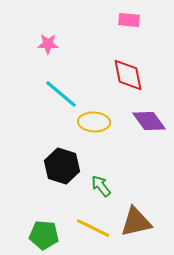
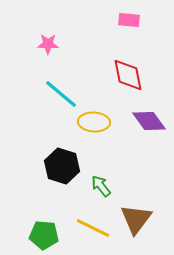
brown triangle: moved 3 px up; rotated 40 degrees counterclockwise
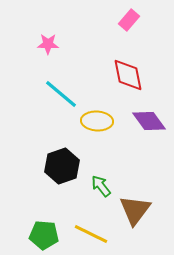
pink rectangle: rotated 55 degrees counterclockwise
yellow ellipse: moved 3 px right, 1 px up
black hexagon: rotated 24 degrees clockwise
brown triangle: moved 1 px left, 9 px up
yellow line: moved 2 px left, 6 px down
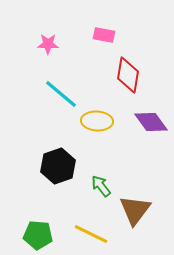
pink rectangle: moved 25 px left, 15 px down; rotated 60 degrees clockwise
red diamond: rotated 21 degrees clockwise
purple diamond: moved 2 px right, 1 px down
black hexagon: moved 4 px left
green pentagon: moved 6 px left
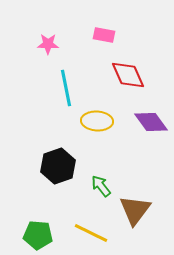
red diamond: rotated 33 degrees counterclockwise
cyan line: moved 5 px right, 6 px up; rotated 39 degrees clockwise
yellow line: moved 1 px up
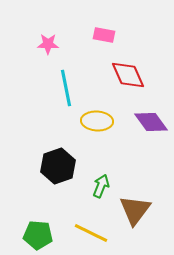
green arrow: rotated 60 degrees clockwise
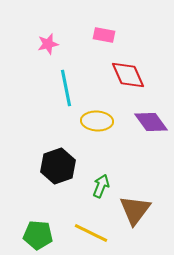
pink star: rotated 15 degrees counterclockwise
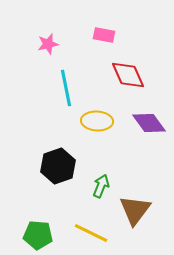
purple diamond: moved 2 px left, 1 px down
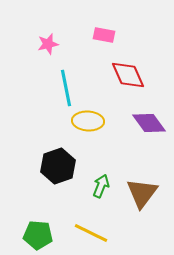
yellow ellipse: moved 9 px left
brown triangle: moved 7 px right, 17 px up
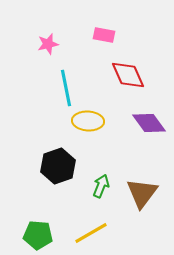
yellow line: rotated 56 degrees counterclockwise
